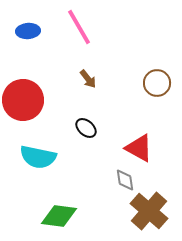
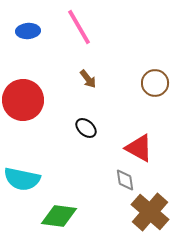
brown circle: moved 2 px left
cyan semicircle: moved 16 px left, 22 px down
brown cross: moved 1 px right, 1 px down
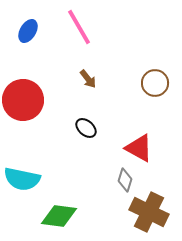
blue ellipse: rotated 55 degrees counterclockwise
gray diamond: rotated 25 degrees clockwise
brown cross: moved 1 px left; rotated 15 degrees counterclockwise
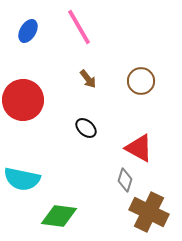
brown circle: moved 14 px left, 2 px up
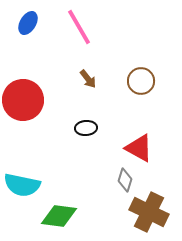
blue ellipse: moved 8 px up
black ellipse: rotated 45 degrees counterclockwise
cyan semicircle: moved 6 px down
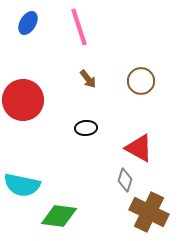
pink line: rotated 12 degrees clockwise
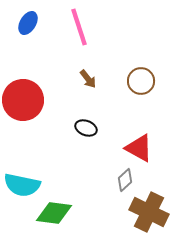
black ellipse: rotated 25 degrees clockwise
gray diamond: rotated 30 degrees clockwise
green diamond: moved 5 px left, 3 px up
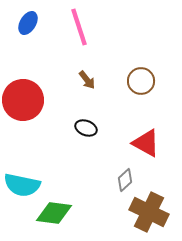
brown arrow: moved 1 px left, 1 px down
red triangle: moved 7 px right, 5 px up
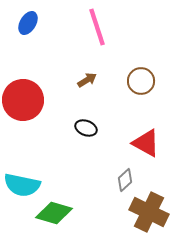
pink line: moved 18 px right
brown arrow: rotated 84 degrees counterclockwise
green diamond: rotated 9 degrees clockwise
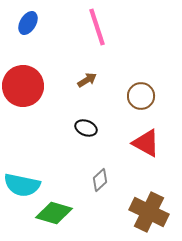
brown circle: moved 15 px down
red circle: moved 14 px up
gray diamond: moved 25 px left
